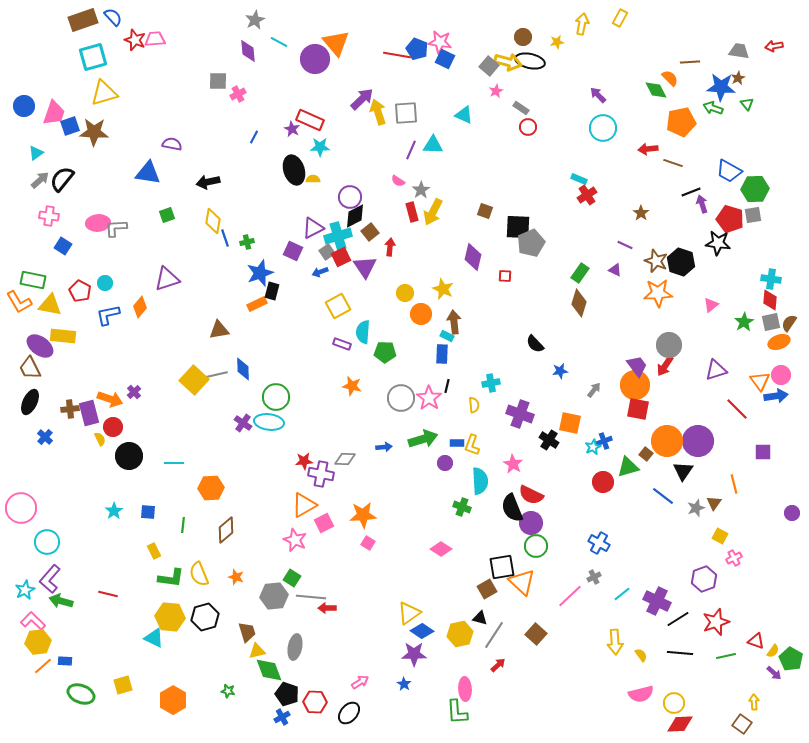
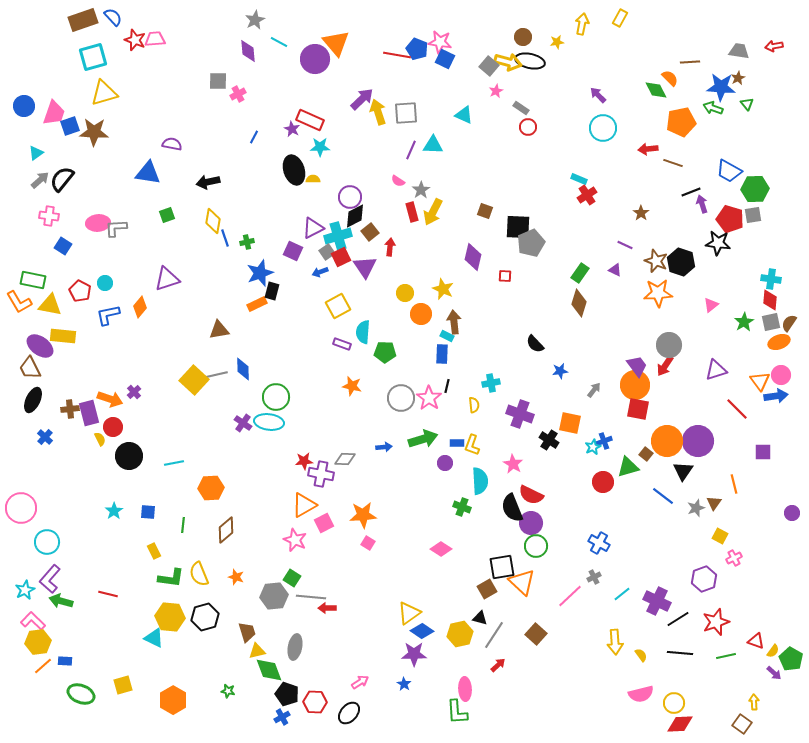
black ellipse at (30, 402): moved 3 px right, 2 px up
cyan line at (174, 463): rotated 12 degrees counterclockwise
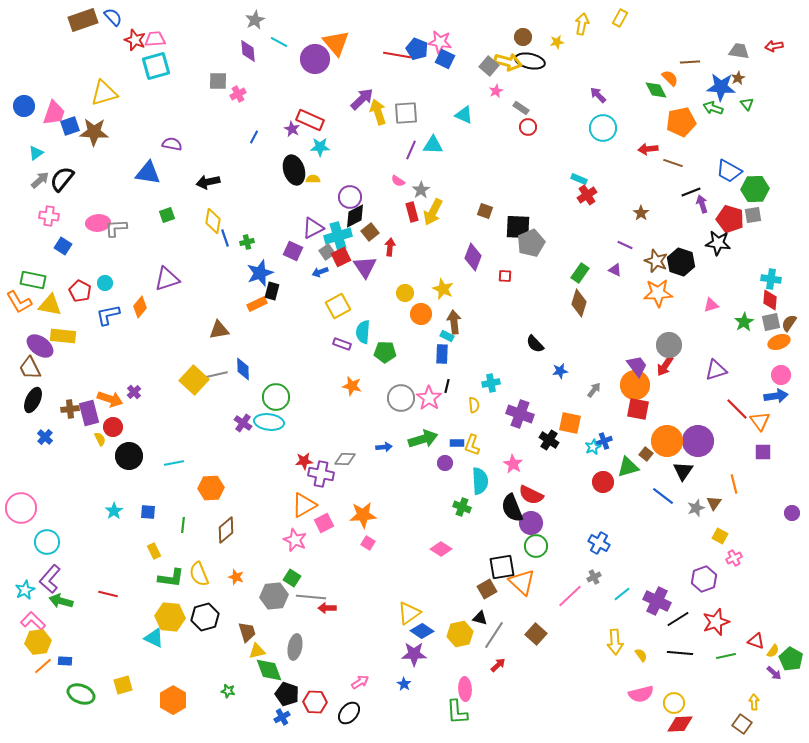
cyan square at (93, 57): moved 63 px right, 9 px down
purple diamond at (473, 257): rotated 8 degrees clockwise
pink triangle at (711, 305): rotated 21 degrees clockwise
orange triangle at (760, 381): moved 40 px down
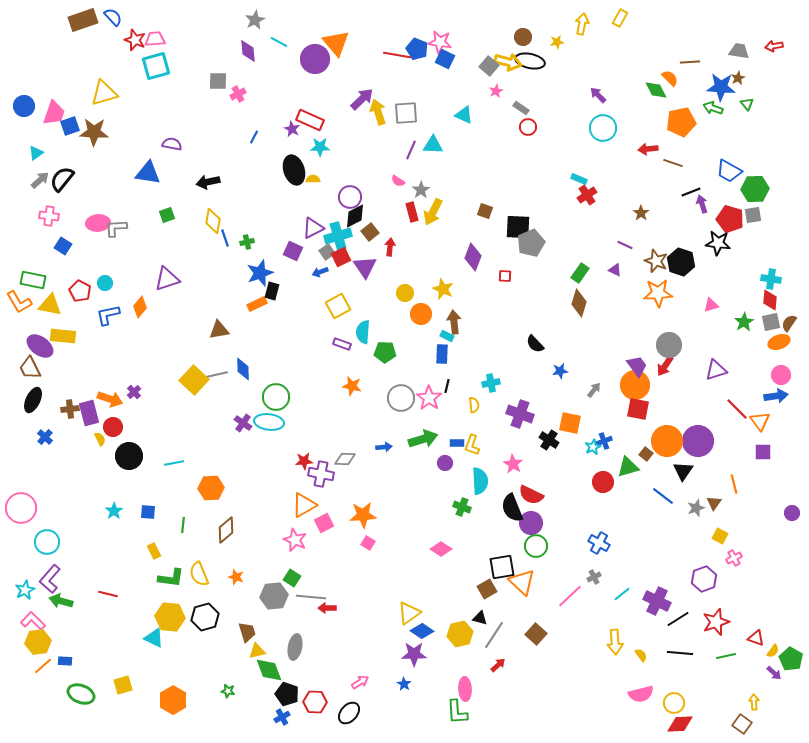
red triangle at (756, 641): moved 3 px up
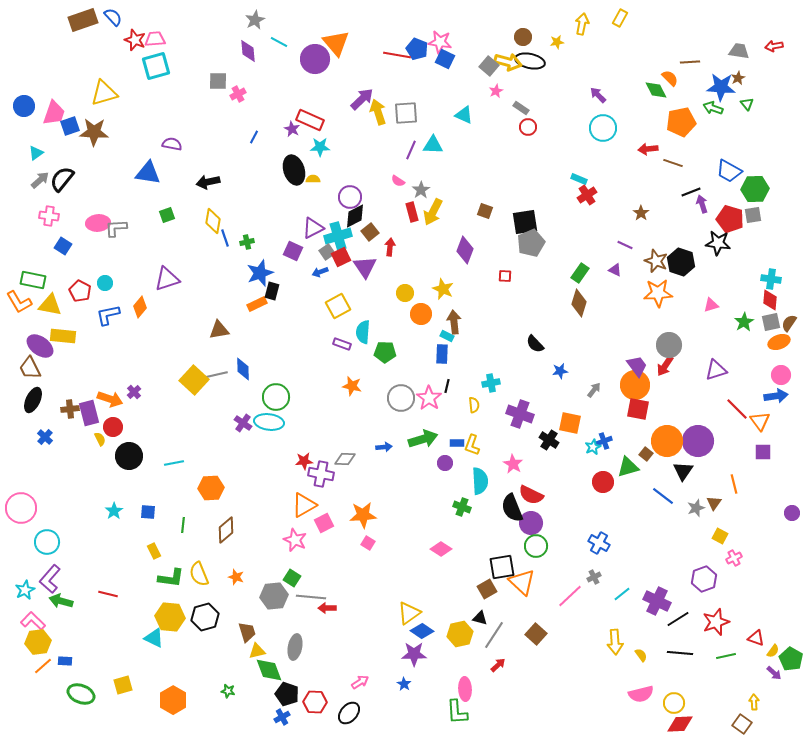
black square at (518, 227): moved 7 px right, 5 px up; rotated 12 degrees counterclockwise
purple diamond at (473, 257): moved 8 px left, 7 px up
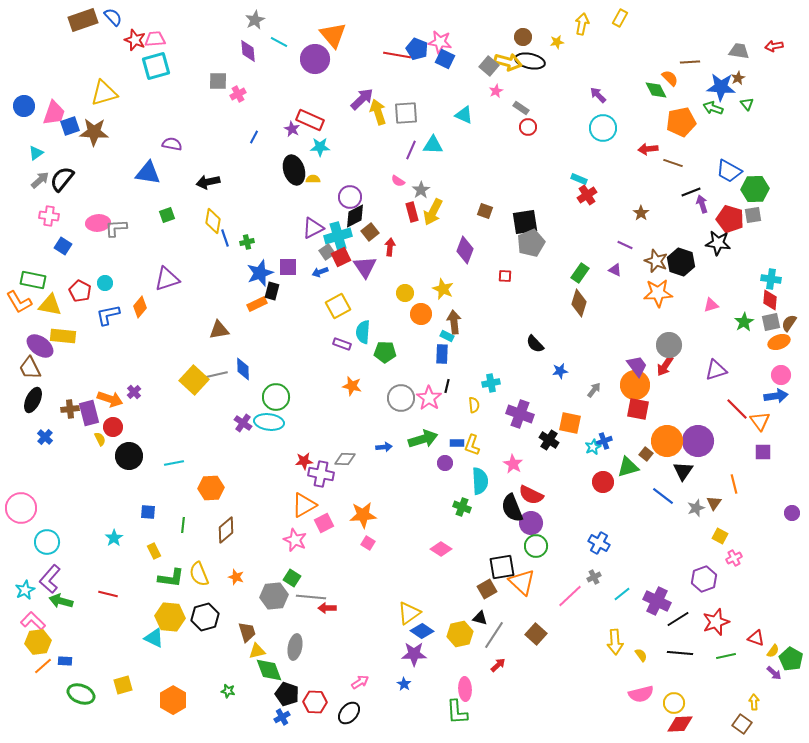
orange triangle at (336, 43): moved 3 px left, 8 px up
purple square at (293, 251): moved 5 px left, 16 px down; rotated 24 degrees counterclockwise
cyan star at (114, 511): moved 27 px down
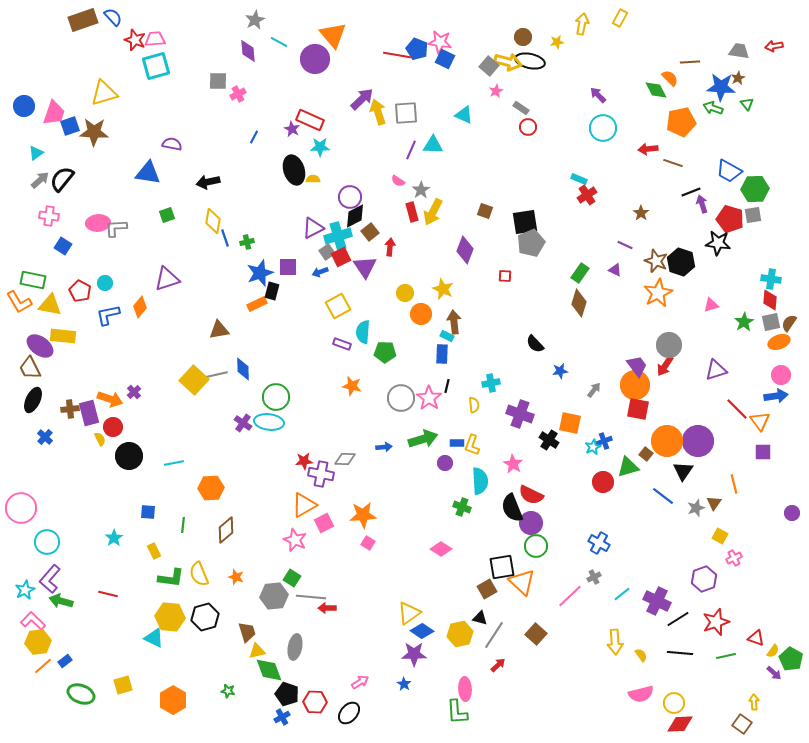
orange star at (658, 293): rotated 24 degrees counterclockwise
blue rectangle at (65, 661): rotated 40 degrees counterclockwise
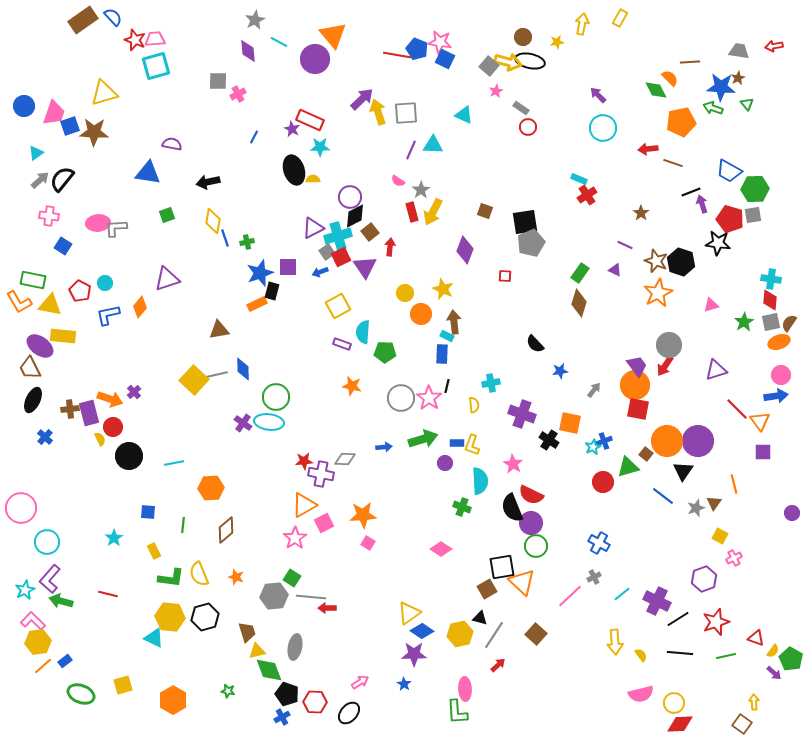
brown rectangle at (83, 20): rotated 16 degrees counterclockwise
purple cross at (520, 414): moved 2 px right
pink star at (295, 540): moved 2 px up; rotated 15 degrees clockwise
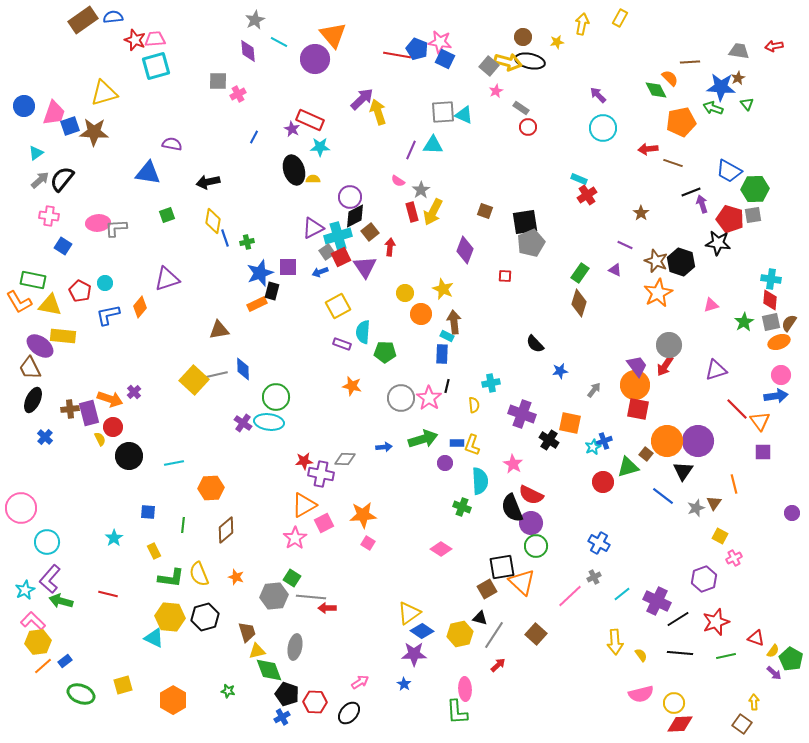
blue semicircle at (113, 17): rotated 54 degrees counterclockwise
gray square at (406, 113): moved 37 px right, 1 px up
